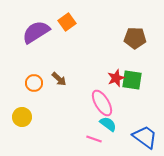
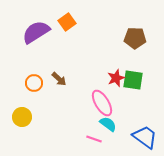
green square: moved 1 px right
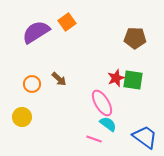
orange circle: moved 2 px left, 1 px down
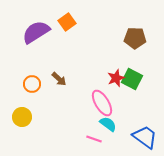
green square: moved 1 px left, 1 px up; rotated 20 degrees clockwise
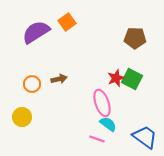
brown arrow: rotated 56 degrees counterclockwise
pink ellipse: rotated 12 degrees clockwise
pink line: moved 3 px right
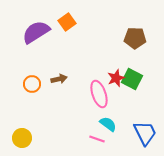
pink ellipse: moved 3 px left, 9 px up
yellow circle: moved 21 px down
blue trapezoid: moved 4 px up; rotated 28 degrees clockwise
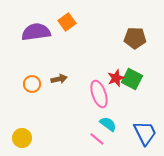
purple semicircle: rotated 24 degrees clockwise
pink line: rotated 21 degrees clockwise
